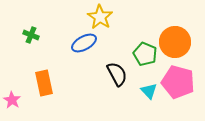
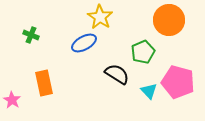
orange circle: moved 6 px left, 22 px up
green pentagon: moved 2 px left, 2 px up; rotated 25 degrees clockwise
black semicircle: rotated 30 degrees counterclockwise
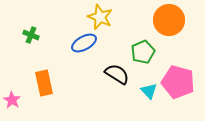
yellow star: rotated 10 degrees counterclockwise
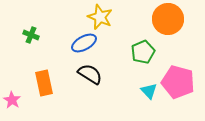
orange circle: moved 1 px left, 1 px up
black semicircle: moved 27 px left
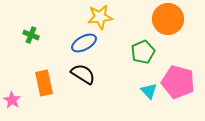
yellow star: rotated 30 degrees counterclockwise
black semicircle: moved 7 px left
